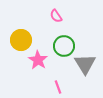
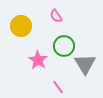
yellow circle: moved 14 px up
pink line: rotated 16 degrees counterclockwise
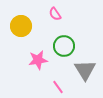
pink semicircle: moved 1 px left, 2 px up
pink star: rotated 30 degrees clockwise
gray triangle: moved 6 px down
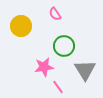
pink star: moved 6 px right, 7 px down
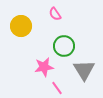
gray triangle: moved 1 px left
pink line: moved 1 px left, 1 px down
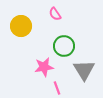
pink line: rotated 16 degrees clockwise
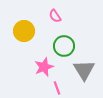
pink semicircle: moved 2 px down
yellow circle: moved 3 px right, 5 px down
pink star: rotated 12 degrees counterclockwise
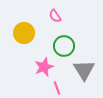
yellow circle: moved 2 px down
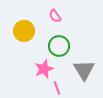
yellow circle: moved 2 px up
green circle: moved 5 px left
pink star: moved 2 px down
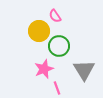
yellow circle: moved 15 px right
